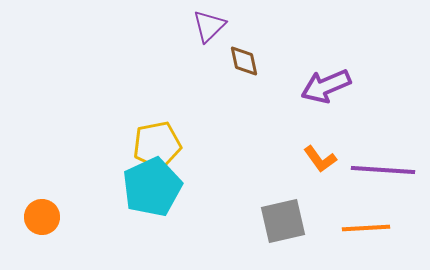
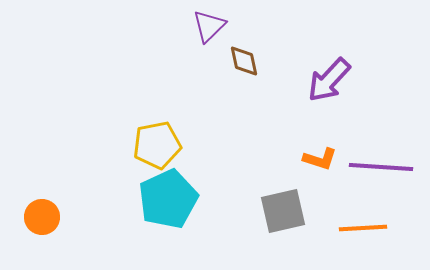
purple arrow: moved 3 px right, 6 px up; rotated 24 degrees counterclockwise
orange L-shape: rotated 36 degrees counterclockwise
purple line: moved 2 px left, 3 px up
cyan pentagon: moved 16 px right, 12 px down
gray square: moved 10 px up
orange line: moved 3 px left
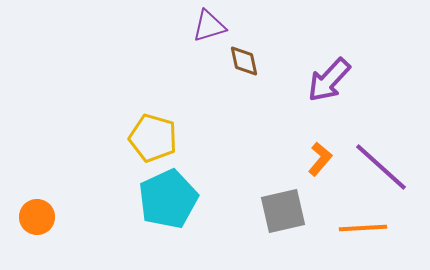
purple triangle: rotated 27 degrees clockwise
yellow pentagon: moved 4 px left, 7 px up; rotated 27 degrees clockwise
orange L-shape: rotated 68 degrees counterclockwise
purple line: rotated 38 degrees clockwise
orange circle: moved 5 px left
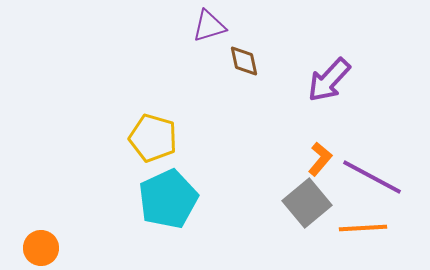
purple line: moved 9 px left, 10 px down; rotated 14 degrees counterclockwise
gray square: moved 24 px right, 8 px up; rotated 27 degrees counterclockwise
orange circle: moved 4 px right, 31 px down
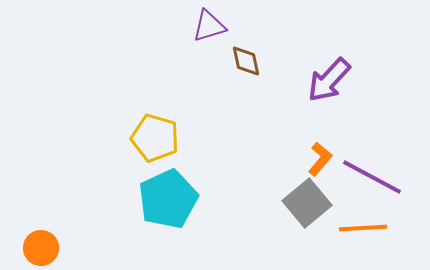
brown diamond: moved 2 px right
yellow pentagon: moved 2 px right
